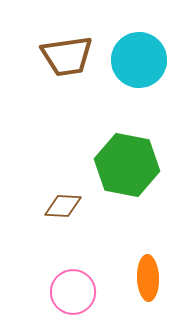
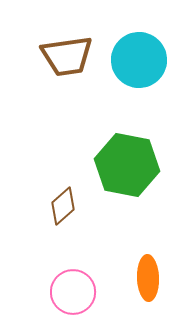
brown diamond: rotated 45 degrees counterclockwise
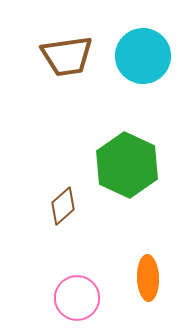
cyan circle: moved 4 px right, 4 px up
green hexagon: rotated 14 degrees clockwise
pink circle: moved 4 px right, 6 px down
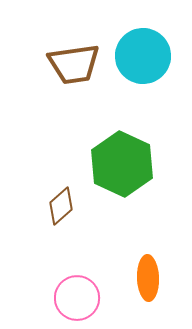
brown trapezoid: moved 7 px right, 8 px down
green hexagon: moved 5 px left, 1 px up
brown diamond: moved 2 px left
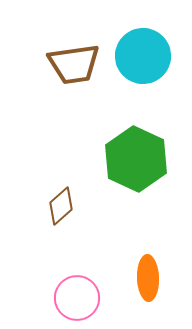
green hexagon: moved 14 px right, 5 px up
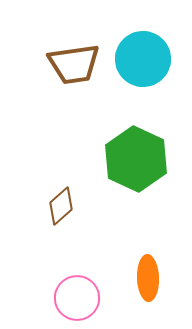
cyan circle: moved 3 px down
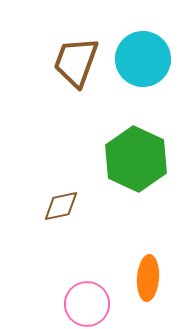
brown trapezoid: moved 2 px right, 2 px up; rotated 118 degrees clockwise
brown diamond: rotated 30 degrees clockwise
orange ellipse: rotated 6 degrees clockwise
pink circle: moved 10 px right, 6 px down
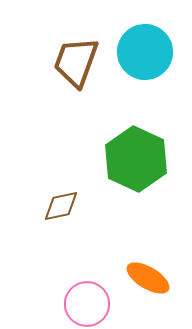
cyan circle: moved 2 px right, 7 px up
orange ellipse: rotated 63 degrees counterclockwise
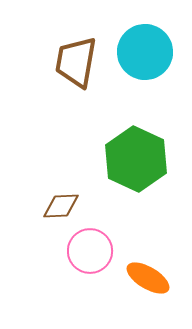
brown trapezoid: rotated 10 degrees counterclockwise
brown diamond: rotated 9 degrees clockwise
pink circle: moved 3 px right, 53 px up
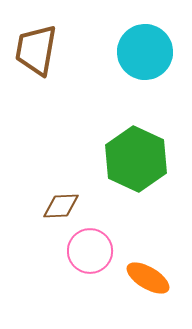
brown trapezoid: moved 40 px left, 12 px up
